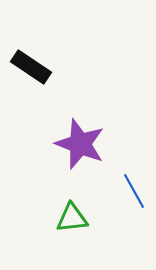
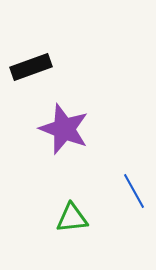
black rectangle: rotated 54 degrees counterclockwise
purple star: moved 16 px left, 15 px up
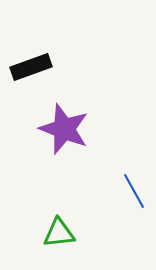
green triangle: moved 13 px left, 15 px down
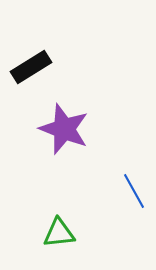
black rectangle: rotated 12 degrees counterclockwise
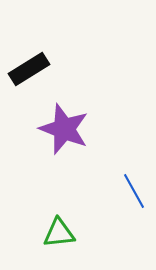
black rectangle: moved 2 px left, 2 px down
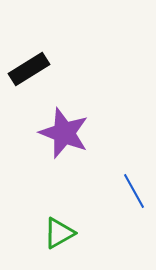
purple star: moved 4 px down
green triangle: rotated 24 degrees counterclockwise
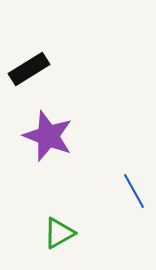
purple star: moved 16 px left, 3 px down
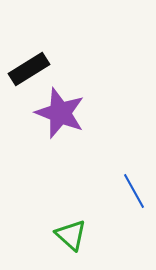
purple star: moved 12 px right, 23 px up
green triangle: moved 12 px right, 2 px down; rotated 48 degrees counterclockwise
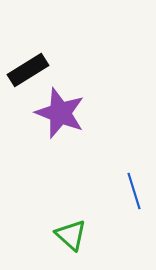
black rectangle: moved 1 px left, 1 px down
blue line: rotated 12 degrees clockwise
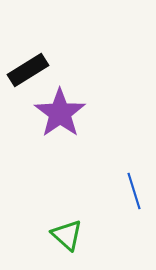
purple star: rotated 15 degrees clockwise
green triangle: moved 4 px left
